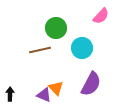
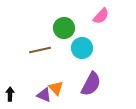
green circle: moved 8 px right
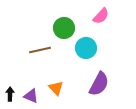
cyan circle: moved 4 px right
purple semicircle: moved 8 px right
purple triangle: moved 13 px left, 1 px down
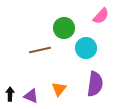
purple semicircle: moved 4 px left; rotated 20 degrees counterclockwise
orange triangle: moved 3 px right, 1 px down; rotated 21 degrees clockwise
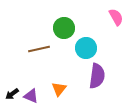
pink semicircle: moved 15 px right, 1 px down; rotated 72 degrees counterclockwise
brown line: moved 1 px left, 1 px up
purple semicircle: moved 2 px right, 8 px up
black arrow: moved 2 px right; rotated 128 degrees counterclockwise
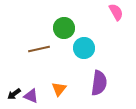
pink semicircle: moved 5 px up
cyan circle: moved 2 px left
purple semicircle: moved 2 px right, 7 px down
black arrow: moved 2 px right
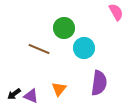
brown line: rotated 35 degrees clockwise
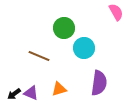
brown line: moved 7 px down
orange triangle: rotated 35 degrees clockwise
purple triangle: moved 3 px up
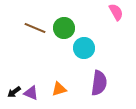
brown line: moved 4 px left, 28 px up
black arrow: moved 2 px up
